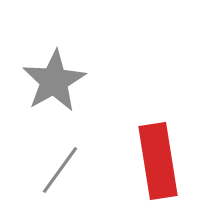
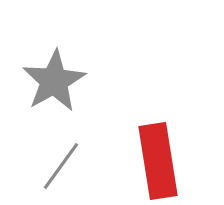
gray line: moved 1 px right, 4 px up
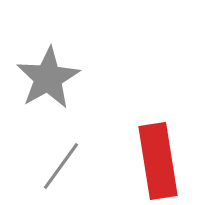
gray star: moved 6 px left, 3 px up
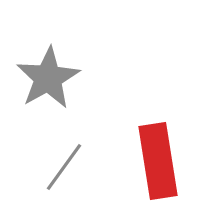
gray line: moved 3 px right, 1 px down
